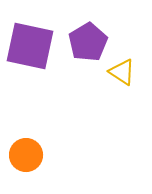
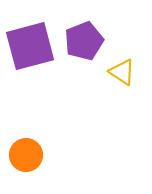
purple pentagon: moved 4 px left, 1 px up; rotated 9 degrees clockwise
purple square: rotated 27 degrees counterclockwise
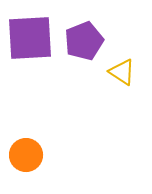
purple square: moved 8 px up; rotated 12 degrees clockwise
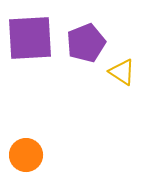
purple pentagon: moved 2 px right, 2 px down
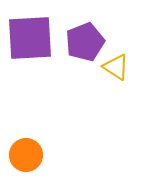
purple pentagon: moved 1 px left, 1 px up
yellow triangle: moved 6 px left, 5 px up
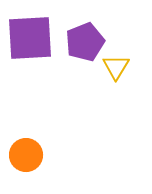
yellow triangle: rotated 28 degrees clockwise
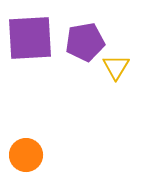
purple pentagon: rotated 12 degrees clockwise
